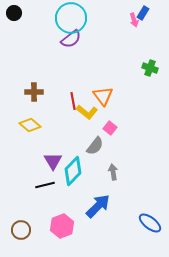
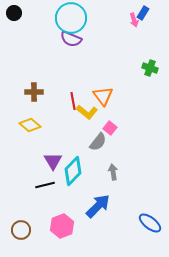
purple semicircle: rotated 60 degrees clockwise
gray semicircle: moved 3 px right, 4 px up
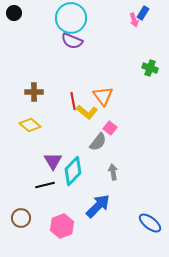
purple semicircle: moved 1 px right, 2 px down
brown circle: moved 12 px up
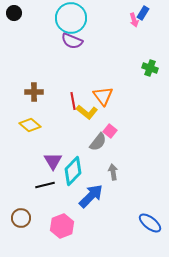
pink square: moved 3 px down
blue arrow: moved 7 px left, 10 px up
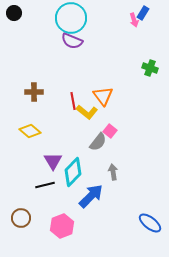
yellow diamond: moved 6 px down
cyan diamond: moved 1 px down
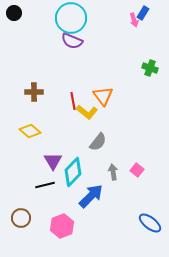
pink square: moved 27 px right, 39 px down
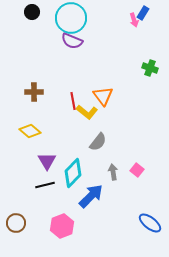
black circle: moved 18 px right, 1 px up
purple triangle: moved 6 px left
cyan diamond: moved 1 px down
brown circle: moved 5 px left, 5 px down
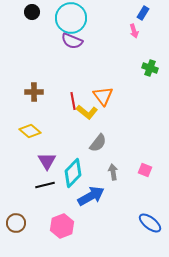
pink arrow: moved 11 px down
gray semicircle: moved 1 px down
pink square: moved 8 px right; rotated 16 degrees counterclockwise
blue arrow: rotated 16 degrees clockwise
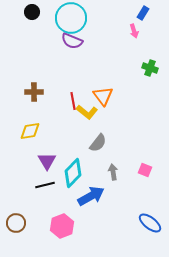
yellow diamond: rotated 50 degrees counterclockwise
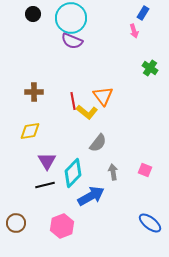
black circle: moved 1 px right, 2 px down
green cross: rotated 14 degrees clockwise
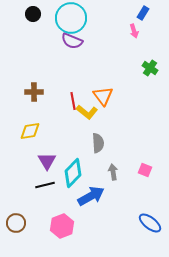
gray semicircle: rotated 42 degrees counterclockwise
